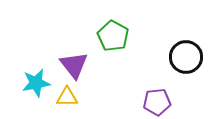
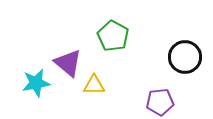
black circle: moved 1 px left
purple triangle: moved 6 px left, 2 px up; rotated 12 degrees counterclockwise
yellow triangle: moved 27 px right, 12 px up
purple pentagon: moved 3 px right
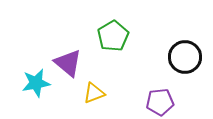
green pentagon: rotated 12 degrees clockwise
yellow triangle: moved 8 px down; rotated 20 degrees counterclockwise
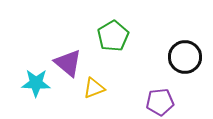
cyan star: rotated 12 degrees clockwise
yellow triangle: moved 5 px up
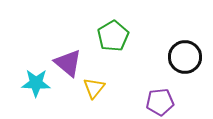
yellow triangle: rotated 30 degrees counterclockwise
